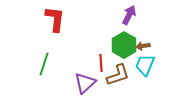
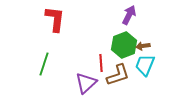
green hexagon: rotated 10 degrees clockwise
purple triangle: moved 1 px right
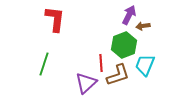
brown arrow: moved 20 px up
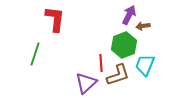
green line: moved 9 px left, 10 px up
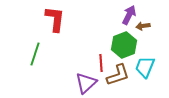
cyan trapezoid: moved 2 px down
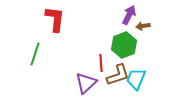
cyan trapezoid: moved 9 px left, 12 px down
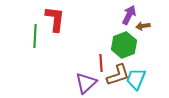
green line: moved 18 px up; rotated 15 degrees counterclockwise
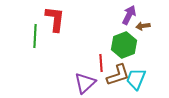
purple triangle: moved 1 px left
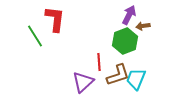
green line: rotated 35 degrees counterclockwise
green hexagon: moved 1 px right, 4 px up
red line: moved 2 px left, 1 px up
purple triangle: moved 2 px left, 1 px up
